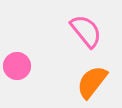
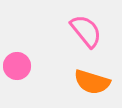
orange semicircle: rotated 111 degrees counterclockwise
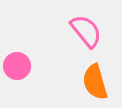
orange semicircle: moved 3 px right; rotated 57 degrees clockwise
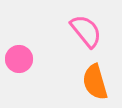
pink circle: moved 2 px right, 7 px up
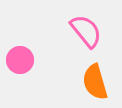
pink circle: moved 1 px right, 1 px down
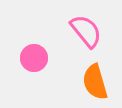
pink circle: moved 14 px right, 2 px up
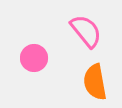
orange semicircle: rotated 6 degrees clockwise
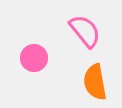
pink semicircle: moved 1 px left
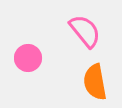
pink circle: moved 6 px left
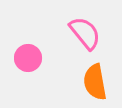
pink semicircle: moved 2 px down
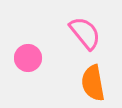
orange semicircle: moved 2 px left, 1 px down
